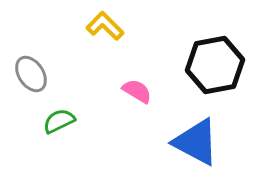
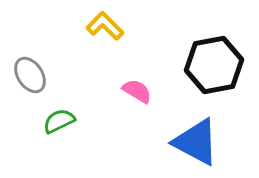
black hexagon: moved 1 px left
gray ellipse: moved 1 px left, 1 px down
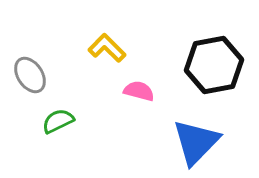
yellow L-shape: moved 2 px right, 22 px down
pink semicircle: moved 2 px right; rotated 16 degrees counterclockwise
green semicircle: moved 1 px left
blue triangle: rotated 46 degrees clockwise
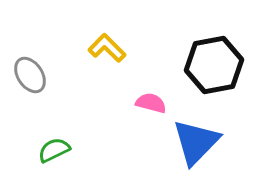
pink semicircle: moved 12 px right, 12 px down
green semicircle: moved 4 px left, 29 px down
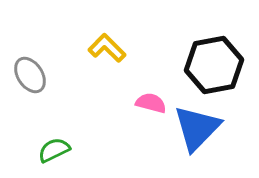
blue triangle: moved 1 px right, 14 px up
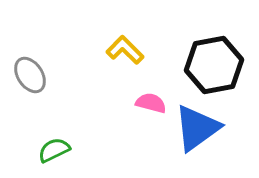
yellow L-shape: moved 18 px right, 2 px down
blue triangle: rotated 10 degrees clockwise
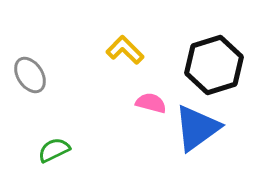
black hexagon: rotated 6 degrees counterclockwise
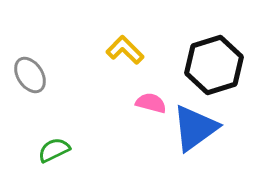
blue triangle: moved 2 px left
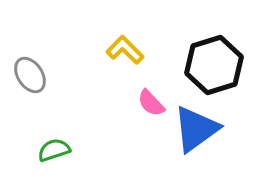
pink semicircle: rotated 148 degrees counterclockwise
blue triangle: moved 1 px right, 1 px down
green semicircle: rotated 8 degrees clockwise
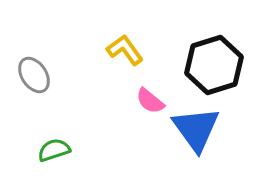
yellow L-shape: rotated 9 degrees clockwise
gray ellipse: moved 4 px right
pink semicircle: moved 1 px left, 2 px up; rotated 8 degrees counterclockwise
blue triangle: rotated 30 degrees counterclockwise
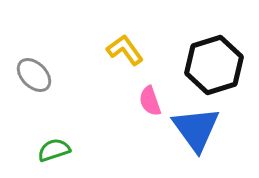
gray ellipse: rotated 12 degrees counterclockwise
pink semicircle: rotated 32 degrees clockwise
